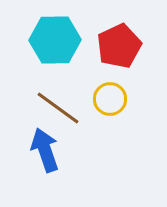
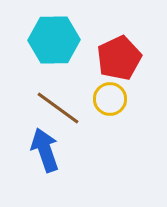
cyan hexagon: moved 1 px left
red pentagon: moved 12 px down
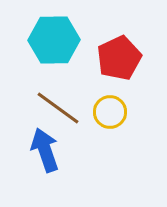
yellow circle: moved 13 px down
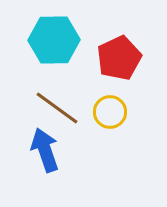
brown line: moved 1 px left
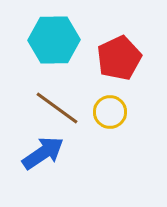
blue arrow: moved 2 px left, 3 px down; rotated 75 degrees clockwise
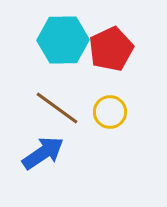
cyan hexagon: moved 9 px right
red pentagon: moved 8 px left, 9 px up
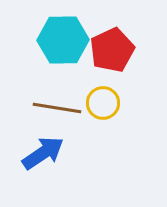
red pentagon: moved 1 px right, 1 px down
brown line: rotated 27 degrees counterclockwise
yellow circle: moved 7 px left, 9 px up
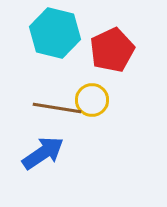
cyan hexagon: moved 8 px left, 7 px up; rotated 15 degrees clockwise
yellow circle: moved 11 px left, 3 px up
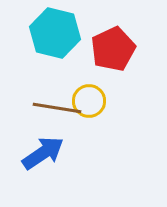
red pentagon: moved 1 px right, 1 px up
yellow circle: moved 3 px left, 1 px down
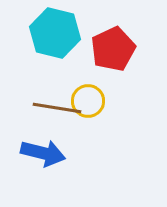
yellow circle: moved 1 px left
blue arrow: rotated 48 degrees clockwise
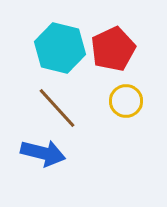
cyan hexagon: moved 5 px right, 15 px down
yellow circle: moved 38 px right
brown line: rotated 39 degrees clockwise
